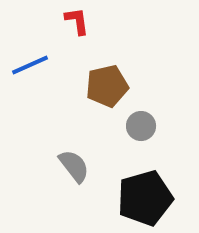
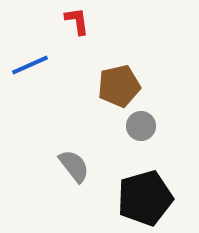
brown pentagon: moved 12 px right
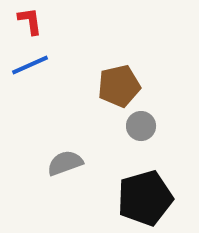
red L-shape: moved 47 px left
gray semicircle: moved 9 px left, 3 px up; rotated 72 degrees counterclockwise
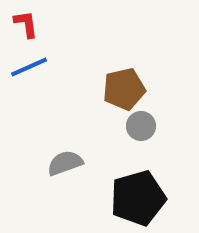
red L-shape: moved 4 px left, 3 px down
blue line: moved 1 px left, 2 px down
brown pentagon: moved 5 px right, 3 px down
black pentagon: moved 7 px left
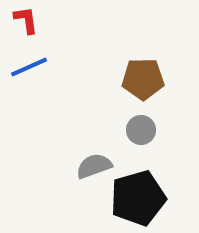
red L-shape: moved 4 px up
brown pentagon: moved 19 px right, 10 px up; rotated 12 degrees clockwise
gray circle: moved 4 px down
gray semicircle: moved 29 px right, 3 px down
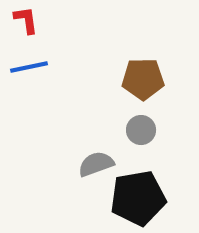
blue line: rotated 12 degrees clockwise
gray semicircle: moved 2 px right, 2 px up
black pentagon: rotated 6 degrees clockwise
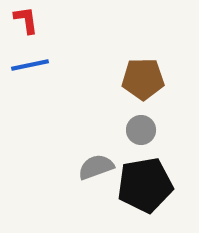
blue line: moved 1 px right, 2 px up
gray semicircle: moved 3 px down
black pentagon: moved 7 px right, 13 px up
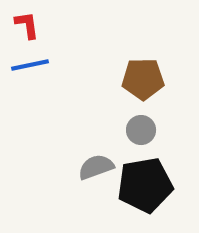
red L-shape: moved 1 px right, 5 px down
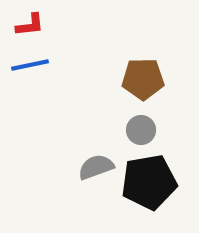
red L-shape: moved 3 px right; rotated 92 degrees clockwise
black pentagon: moved 4 px right, 3 px up
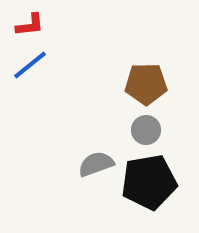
blue line: rotated 27 degrees counterclockwise
brown pentagon: moved 3 px right, 5 px down
gray circle: moved 5 px right
gray semicircle: moved 3 px up
